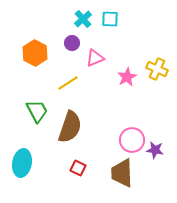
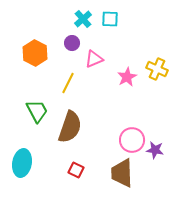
pink triangle: moved 1 px left, 1 px down
yellow line: rotated 30 degrees counterclockwise
red square: moved 2 px left, 2 px down
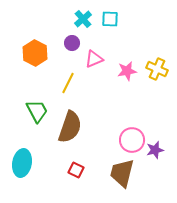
pink star: moved 6 px up; rotated 18 degrees clockwise
purple star: rotated 24 degrees counterclockwise
brown trapezoid: rotated 16 degrees clockwise
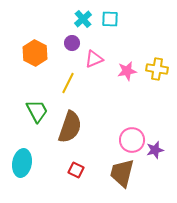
yellow cross: rotated 15 degrees counterclockwise
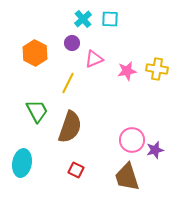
brown trapezoid: moved 5 px right, 4 px down; rotated 32 degrees counterclockwise
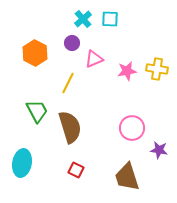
brown semicircle: rotated 36 degrees counterclockwise
pink circle: moved 12 px up
purple star: moved 4 px right; rotated 24 degrees clockwise
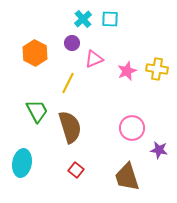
pink star: rotated 12 degrees counterclockwise
red square: rotated 14 degrees clockwise
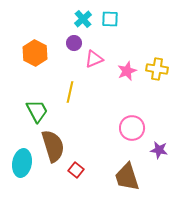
purple circle: moved 2 px right
yellow line: moved 2 px right, 9 px down; rotated 15 degrees counterclockwise
brown semicircle: moved 17 px left, 19 px down
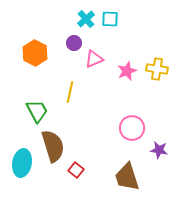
cyan cross: moved 3 px right
